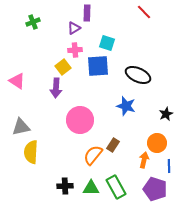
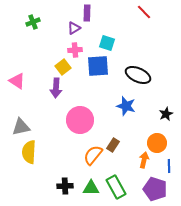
yellow semicircle: moved 2 px left
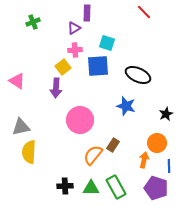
purple pentagon: moved 1 px right, 1 px up
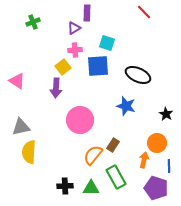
black star: rotated 16 degrees counterclockwise
green rectangle: moved 10 px up
